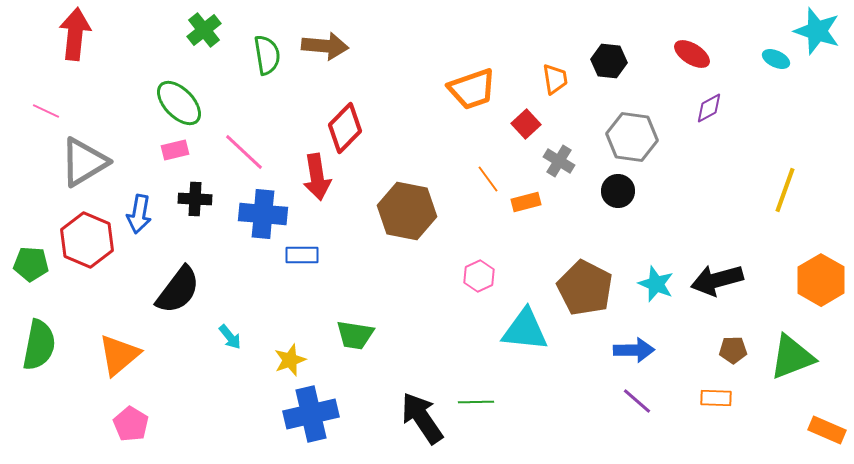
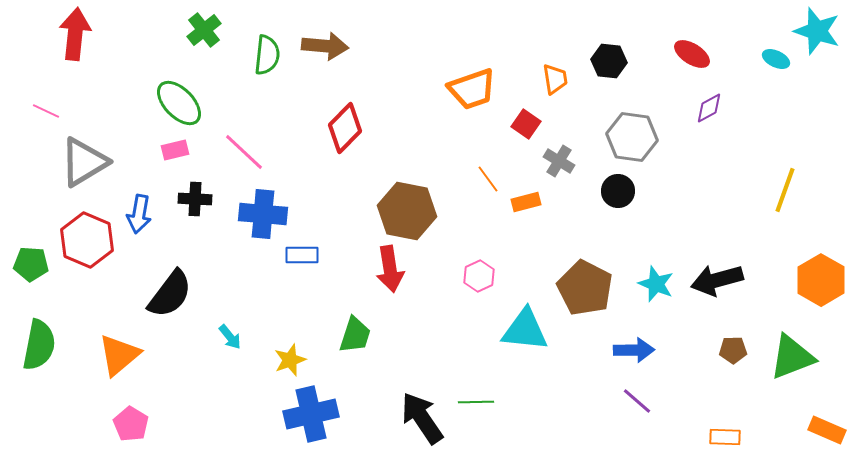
green semicircle at (267, 55): rotated 15 degrees clockwise
red square at (526, 124): rotated 12 degrees counterclockwise
red arrow at (317, 177): moved 73 px right, 92 px down
black semicircle at (178, 290): moved 8 px left, 4 px down
green trapezoid at (355, 335): rotated 81 degrees counterclockwise
orange rectangle at (716, 398): moved 9 px right, 39 px down
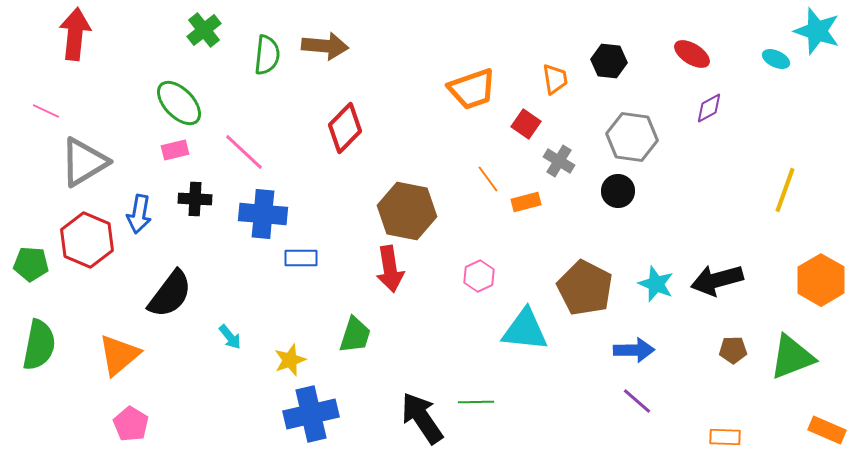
blue rectangle at (302, 255): moved 1 px left, 3 px down
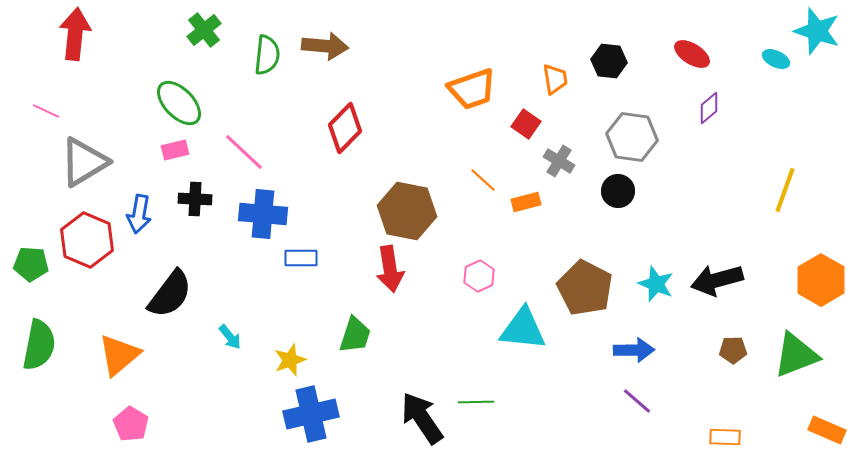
purple diamond at (709, 108): rotated 12 degrees counterclockwise
orange line at (488, 179): moved 5 px left, 1 px down; rotated 12 degrees counterclockwise
cyan triangle at (525, 330): moved 2 px left, 1 px up
green triangle at (792, 357): moved 4 px right, 2 px up
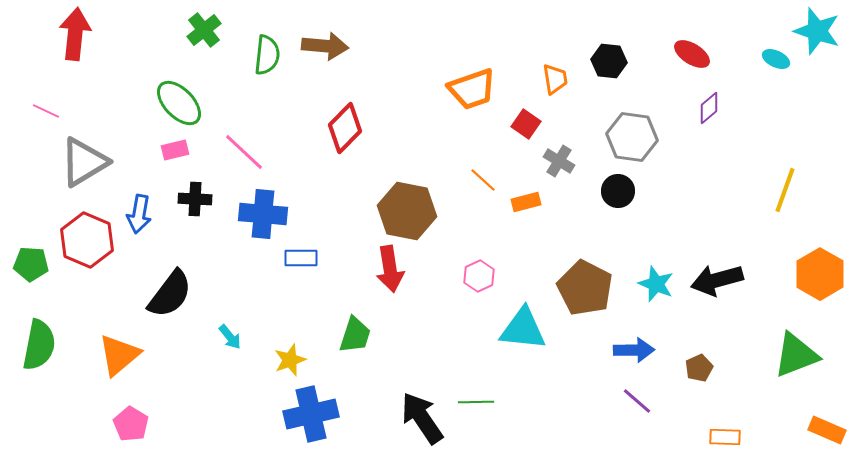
orange hexagon at (821, 280): moved 1 px left, 6 px up
brown pentagon at (733, 350): moved 34 px left, 18 px down; rotated 24 degrees counterclockwise
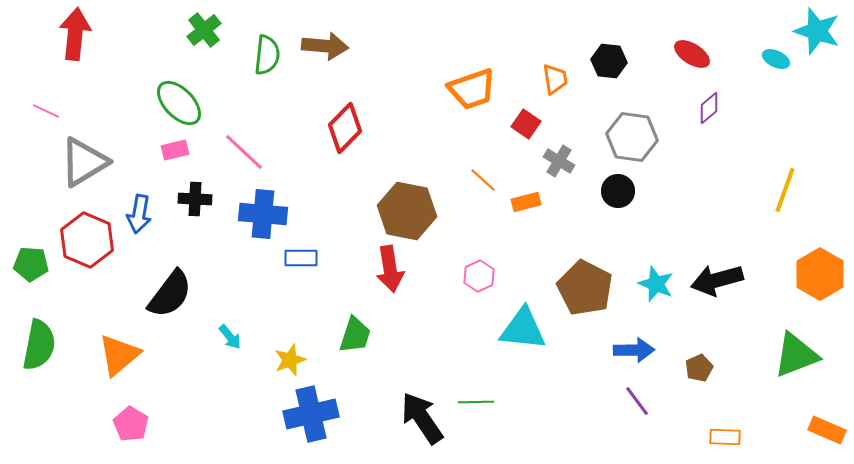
purple line at (637, 401): rotated 12 degrees clockwise
